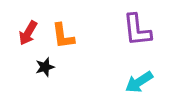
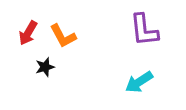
purple L-shape: moved 7 px right
orange L-shape: rotated 20 degrees counterclockwise
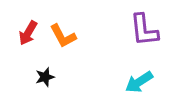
black star: moved 10 px down
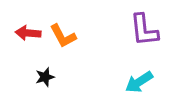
red arrow: rotated 65 degrees clockwise
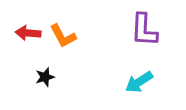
purple L-shape: rotated 9 degrees clockwise
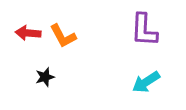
cyan arrow: moved 7 px right
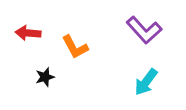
purple L-shape: rotated 45 degrees counterclockwise
orange L-shape: moved 12 px right, 11 px down
cyan arrow: rotated 20 degrees counterclockwise
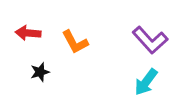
purple L-shape: moved 6 px right, 10 px down
orange L-shape: moved 5 px up
black star: moved 5 px left, 5 px up
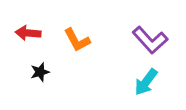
orange L-shape: moved 2 px right, 2 px up
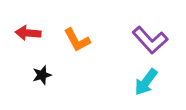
black star: moved 2 px right, 3 px down
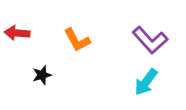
red arrow: moved 11 px left
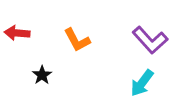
black star: rotated 18 degrees counterclockwise
cyan arrow: moved 4 px left, 1 px down
